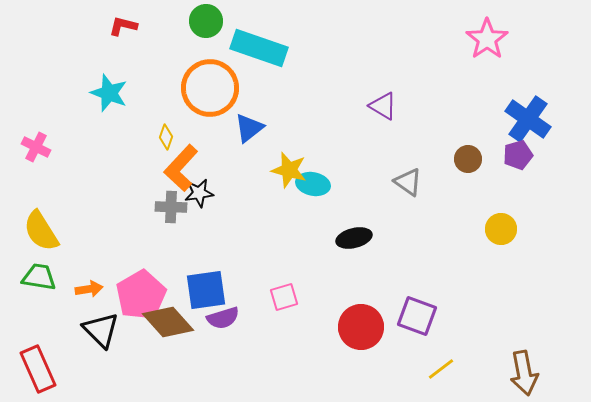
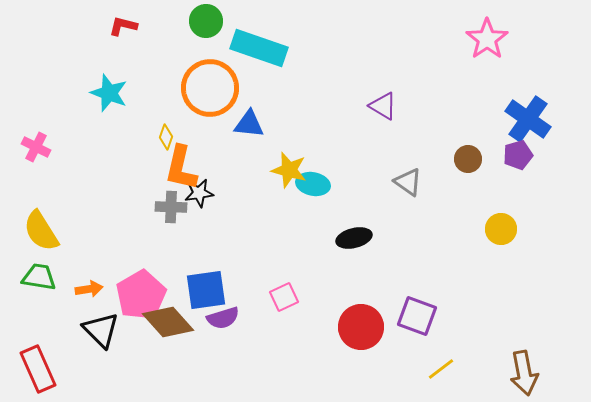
blue triangle: moved 4 px up; rotated 44 degrees clockwise
orange L-shape: rotated 30 degrees counterclockwise
pink square: rotated 8 degrees counterclockwise
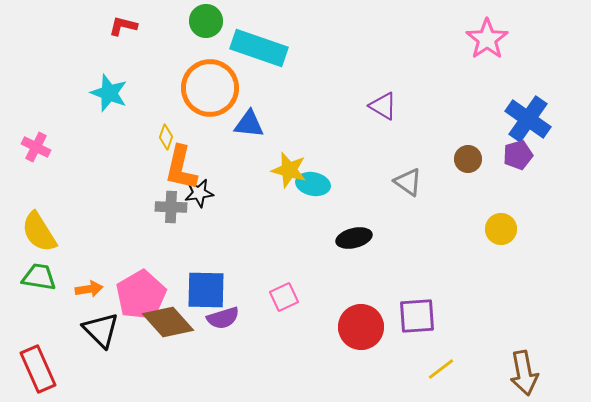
yellow semicircle: moved 2 px left, 1 px down
blue square: rotated 9 degrees clockwise
purple square: rotated 24 degrees counterclockwise
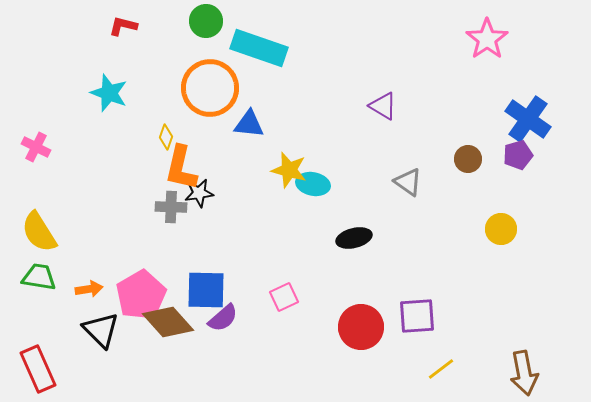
purple semicircle: rotated 24 degrees counterclockwise
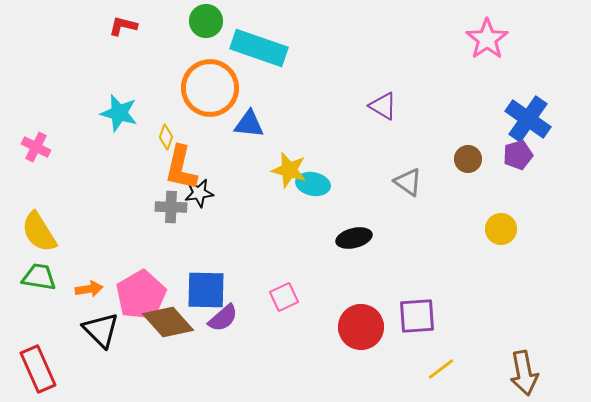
cyan star: moved 10 px right, 20 px down; rotated 6 degrees counterclockwise
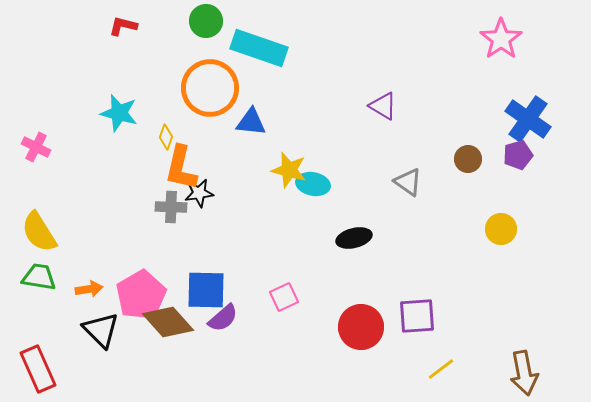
pink star: moved 14 px right
blue triangle: moved 2 px right, 2 px up
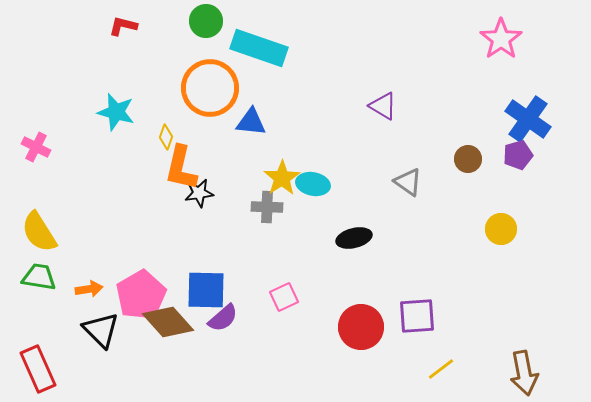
cyan star: moved 3 px left, 1 px up
yellow star: moved 7 px left, 8 px down; rotated 24 degrees clockwise
gray cross: moved 96 px right
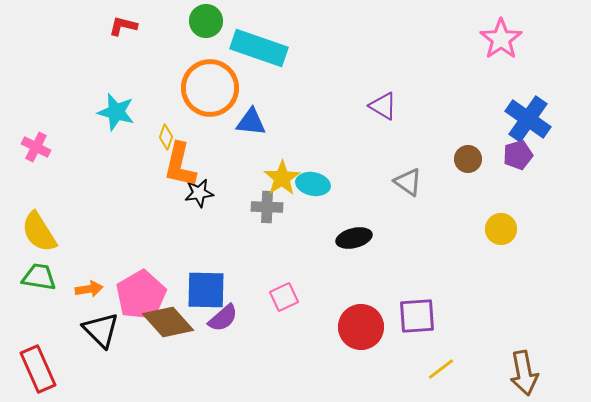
orange L-shape: moved 1 px left, 3 px up
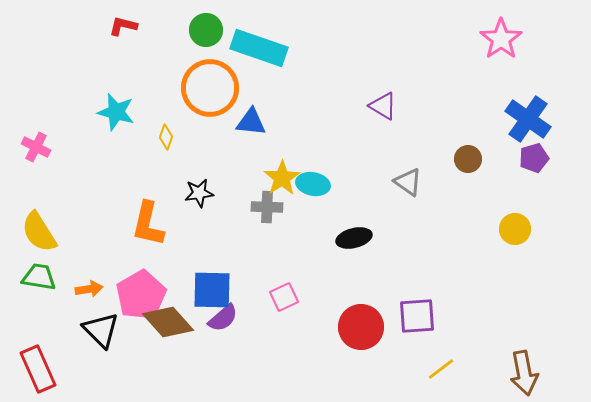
green circle: moved 9 px down
purple pentagon: moved 16 px right, 3 px down
orange L-shape: moved 32 px left, 59 px down
yellow circle: moved 14 px right
blue square: moved 6 px right
